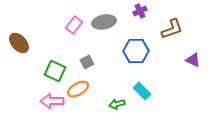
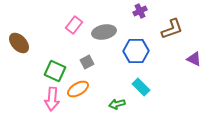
gray ellipse: moved 10 px down
purple triangle: moved 1 px right, 1 px up
cyan rectangle: moved 1 px left, 4 px up
pink arrow: moved 2 px up; rotated 85 degrees counterclockwise
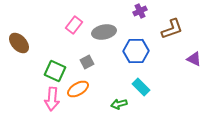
green arrow: moved 2 px right
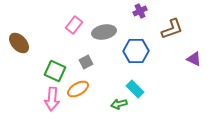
gray square: moved 1 px left
cyan rectangle: moved 6 px left, 2 px down
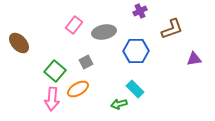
purple triangle: rotated 35 degrees counterclockwise
green square: rotated 15 degrees clockwise
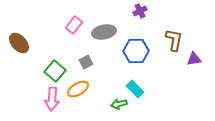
brown L-shape: moved 2 px right, 11 px down; rotated 60 degrees counterclockwise
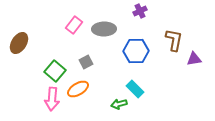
gray ellipse: moved 3 px up; rotated 10 degrees clockwise
brown ellipse: rotated 75 degrees clockwise
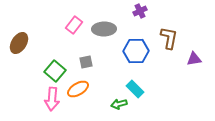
brown L-shape: moved 5 px left, 2 px up
gray square: rotated 16 degrees clockwise
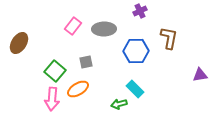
pink rectangle: moved 1 px left, 1 px down
purple triangle: moved 6 px right, 16 px down
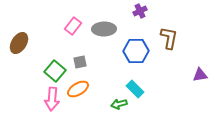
gray square: moved 6 px left
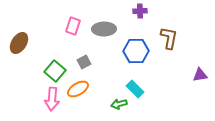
purple cross: rotated 24 degrees clockwise
pink rectangle: rotated 18 degrees counterclockwise
gray square: moved 4 px right; rotated 16 degrees counterclockwise
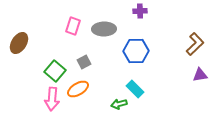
brown L-shape: moved 26 px right, 6 px down; rotated 35 degrees clockwise
